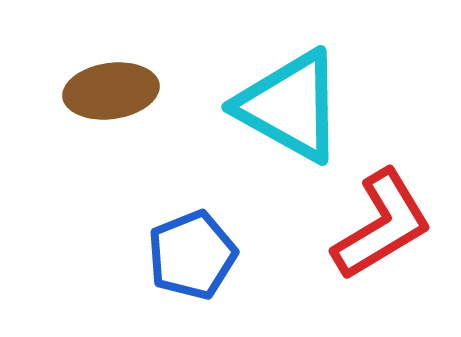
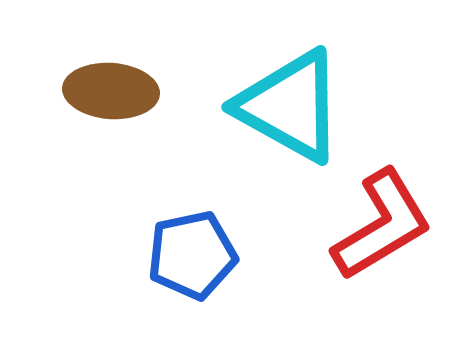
brown ellipse: rotated 12 degrees clockwise
blue pentagon: rotated 10 degrees clockwise
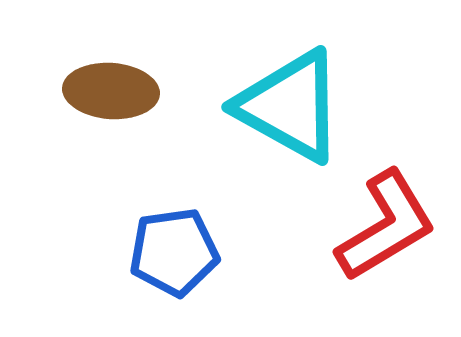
red L-shape: moved 4 px right, 1 px down
blue pentagon: moved 18 px left, 3 px up; rotated 4 degrees clockwise
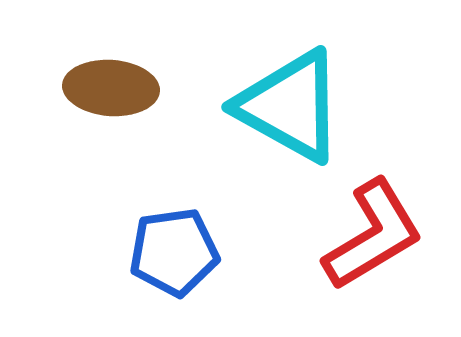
brown ellipse: moved 3 px up
red L-shape: moved 13 px left, 9 px down
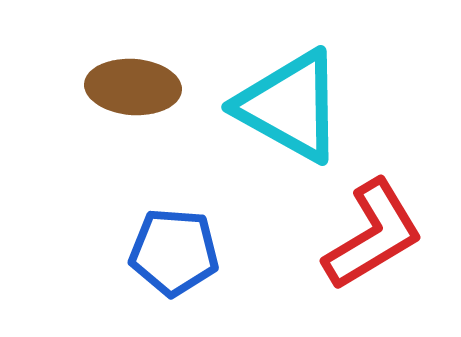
brown ellipse: moved 22 px right, 1 px up
blue pentagon: rotated 12 degrees clockwise
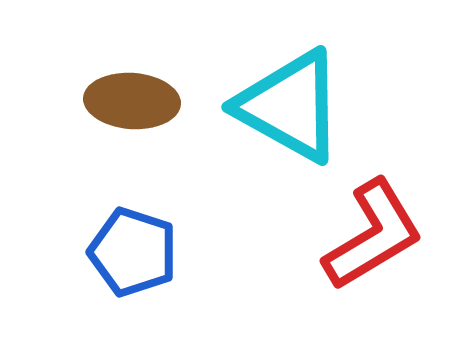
brown ellipse: moved 1 px left, 14 px down
blue pentagon: moved 41 px left; rotated 14 degrees clockwise
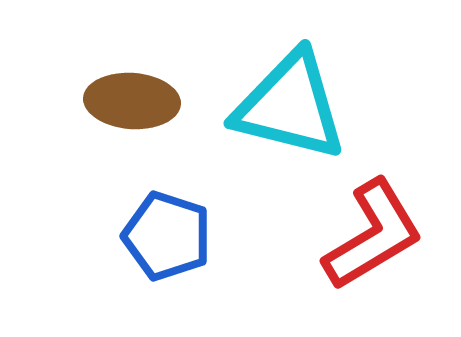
cyan triangle: rotated 15 degrees counterclockwise
blue pentagon: moved 34 px right, 16 px up
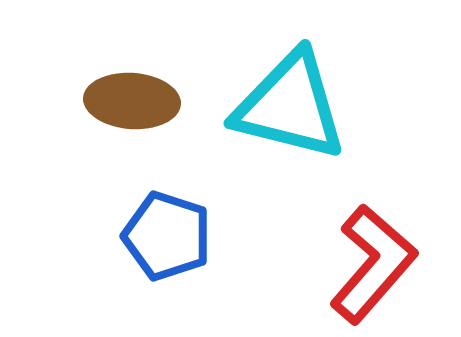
red L-shape: moved 29 px down; rotated 18 degrees counterclockwise
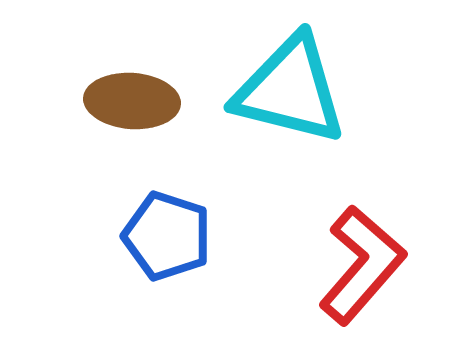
cyan triangle: moved 16 px up
red L-shape: moved 11 px left, 1 px down
